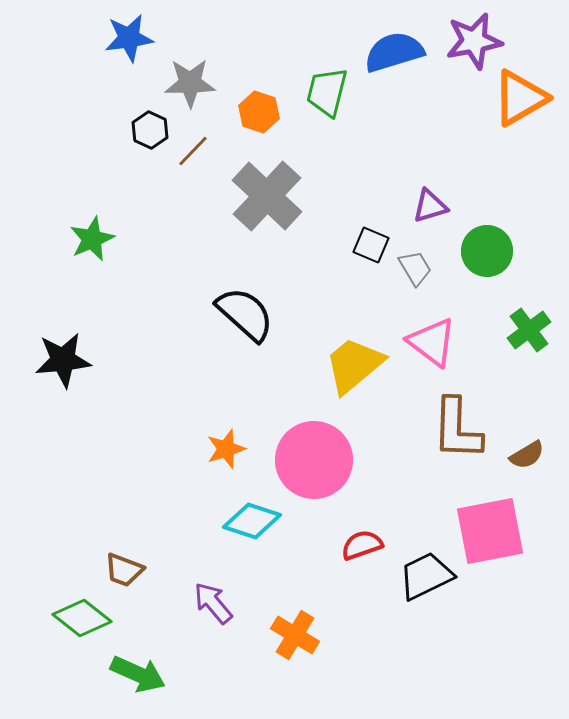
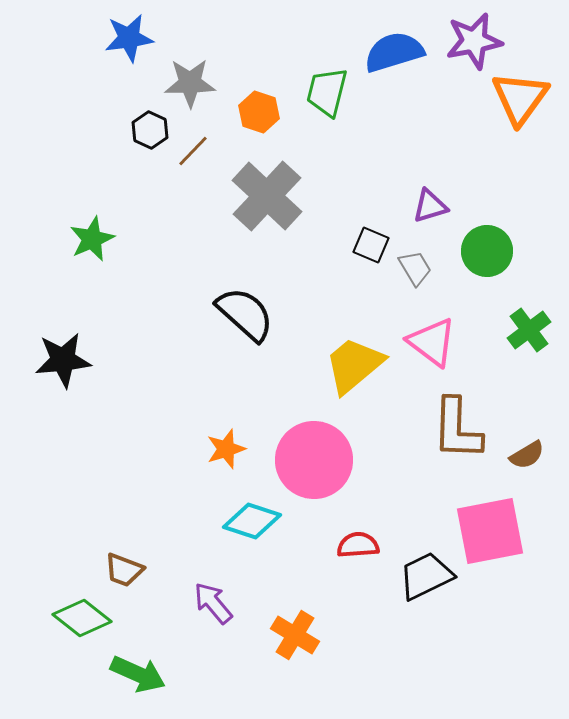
orange triangle: rotated 24 degrees counterclockwise
red semicircle: moved 4 px left; rotated 15 degrees clockwise
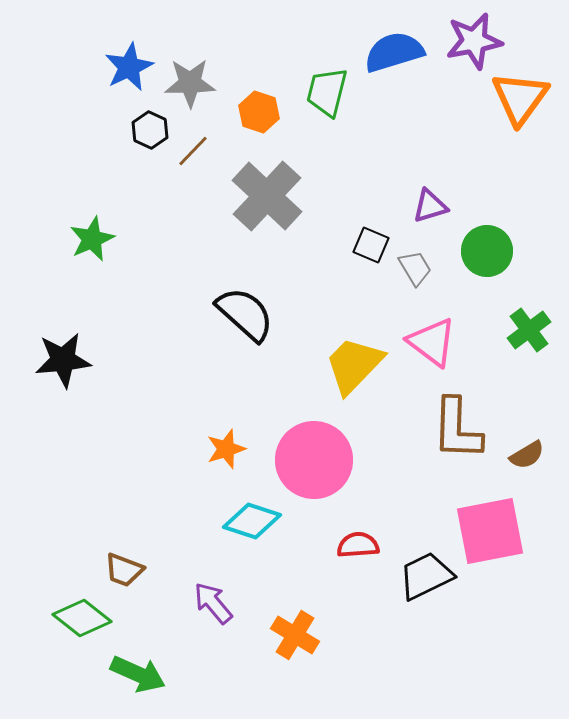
blue star: moved 29 px down; rotated 18 degrees counterclockwise
yellow trapezoid: rotated 6 degrees counterclockwise
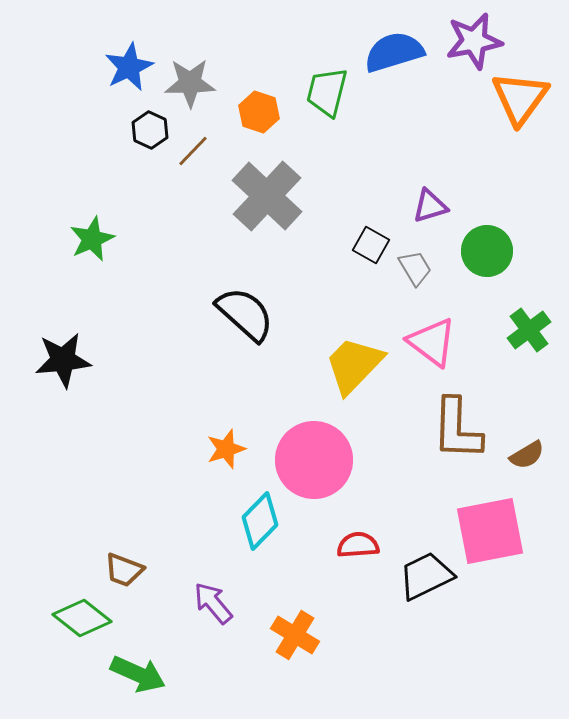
black square: rotated 6 degrees clockwise
cyan diamond: moved 8 px right; rotated 64 degrees counterclockwise
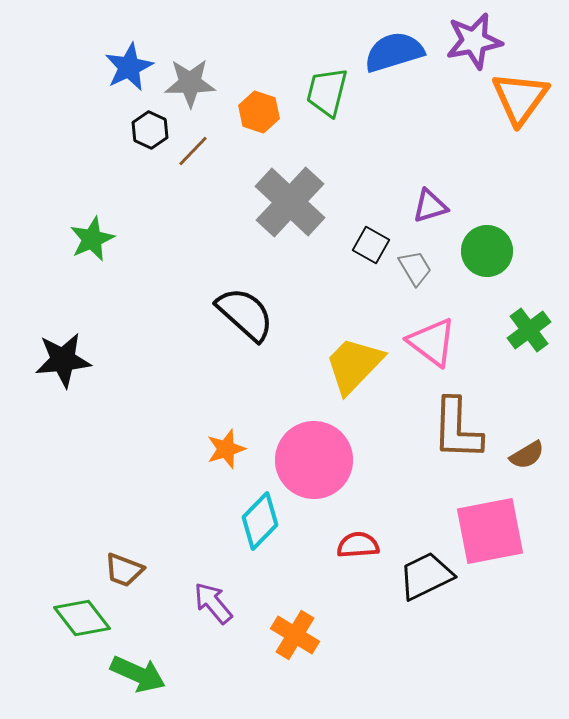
gray cross: moved 23 px right, 6 px down
green diamond: rotated 14 degrees clockwise
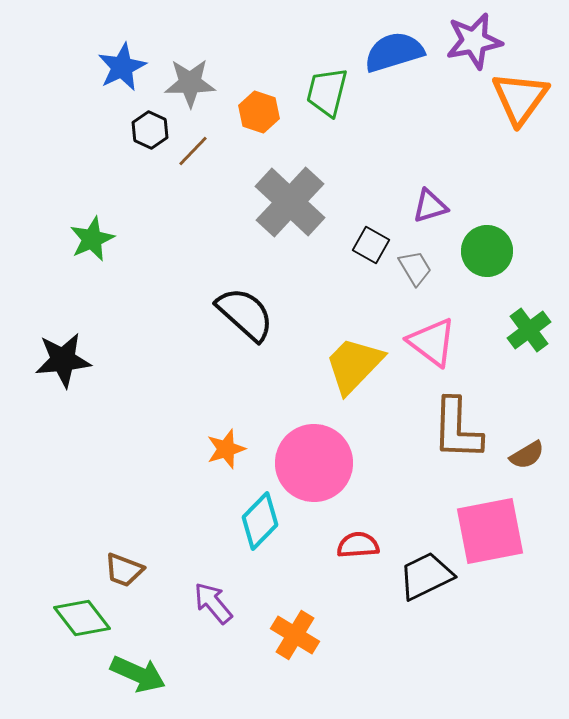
blue star: moved 7 px left
pink circle: moved 3 px down
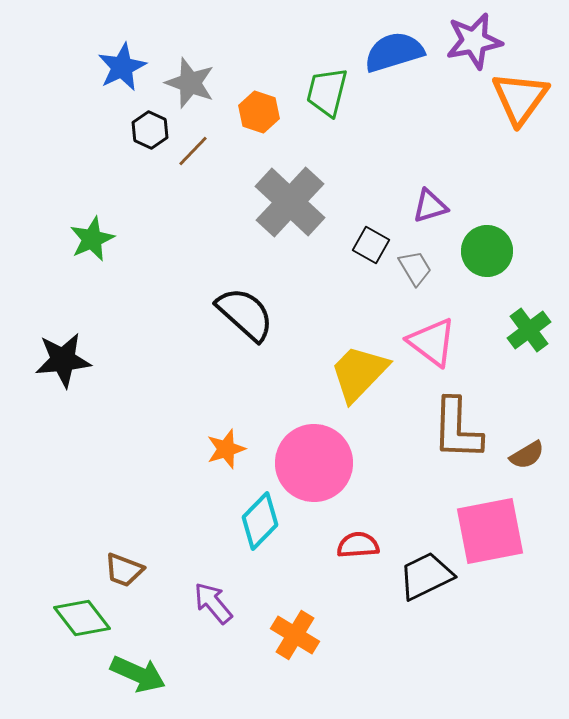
gray star: rotated 21 degrees clockwise
yellow trapezoid: moved 5 px right, 8 px down
